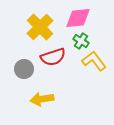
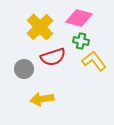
pink diamond: moved 1 px right; rotated 20 degrees clockwise
green cross: rotated 21 degrees counterclockwise
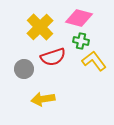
yellow arrow: moved 1 px right
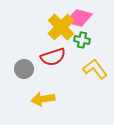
yellow cross: moved 21 px right
green cross: moved 1 px right, 1 px up
yellow L-shape: moved 1 px right, 8 px down
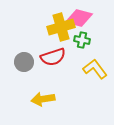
yellow cross: rotated 28 degrees clockwise
gray circle: moved 7 px up
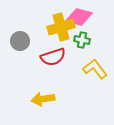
pink diamond: moved 1 px up
gray circle: moved 4 px left, 21 px up
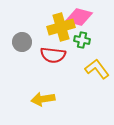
gray circle: moved 2 px right, 1 px down
red semicircle: moved 2 px up; rotated 25 degrees clockwise
yellow L-shape: moved 2 px right
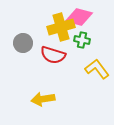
gray circle: moved 1 px right, 1 px down
red semicircle: rotated 10 degrees clockwise
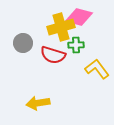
green cross: moved 6 px left, 5 px down; rotated 14 degrees counterclockwise
yellow arrow: moved 5 px left, 4 px down
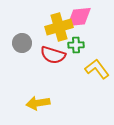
pink diamond: rotated 20 degrees counterclockwise
yellow cross: moved 2 px left
gray circle: moved 1 px left
